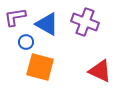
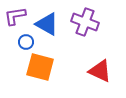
purple L-shape: moved 1 px up
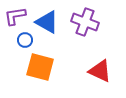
blue triangle: moved 2 px up
blue circle: moved 1 px left, 2 px up
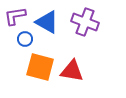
blue circle: moved 1 px up
red triangle: moved 28 px left; rotated 15 degrees counterclockwise
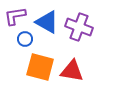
purple cross: moved 6 px left, 5 px down
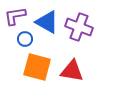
orange square: moved 3 px left
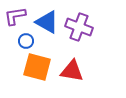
blue circle: moved 1 px right, 2 px down
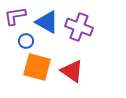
red triangle: rotated 25 degrees clockwise
